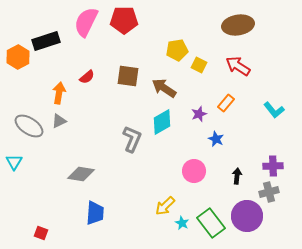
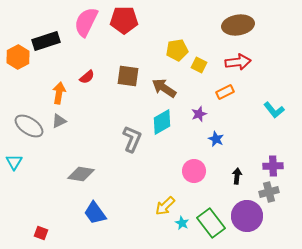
red arrow: moved 4 px up; rotated 140 degrees clockwise
orange rectangle: moved 1 px left, 11 px up; rotated 24 degrees clockwise
blue trapezoid: rotated 140 degrees clockwise
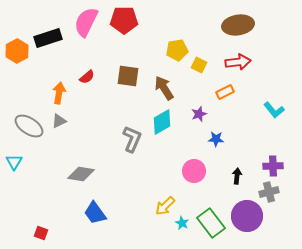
black rectangle: moved 2 px right, 3 px up
orange hexagon: moved 1 px left, 6 px up
brown arrow: rotated 25 degrees clockwise
blue star: rotated 21 degrees counterclockwise
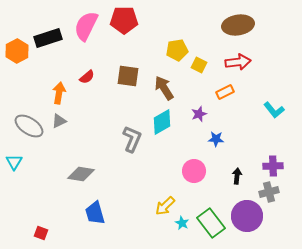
pink semicircle: moved 4 px down
blue trapezoid: rotated 20 degrees clockwise
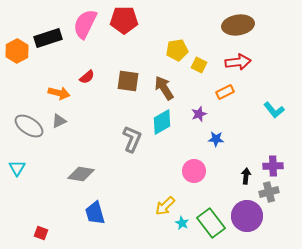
pink semicircle: moved 1 px left, 2 px up
brown square: moved 5 px down
orange arrow: rotated 95 degrees clockwise
cyan triangle: moved 3 px right, 6 px down
black arrow: moved 9 px right
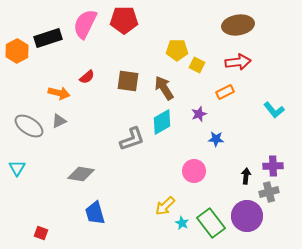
yellow pentagon: rotated 10 degrees clockwise
yellow square: moved 2 px left
gray L-shape: rotated 48 degrees clockwise
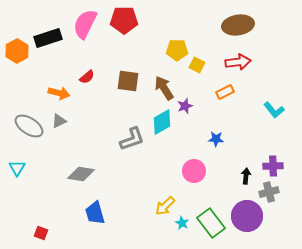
purple star: moved 14 px left, 8 px up
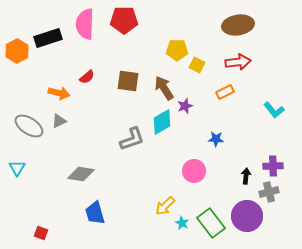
pink semicircle: rotated 24 degrees counterclockwise
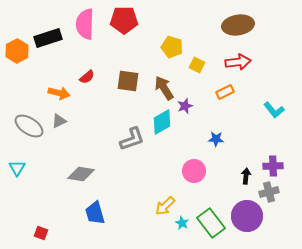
yellow pentagon: moved 5 px left, 3 px up; rotated 15 degrees clockwise
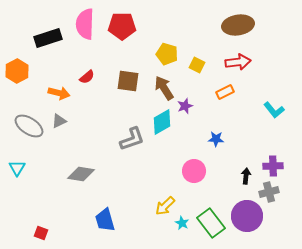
red pentagon: moved 2 px left, 6 px down
yellow pentagon: moved 5 px left, 7 px down
orange hexagon: moved 20 px down
blue trapezoid: moved 10 px right, 7 px down
